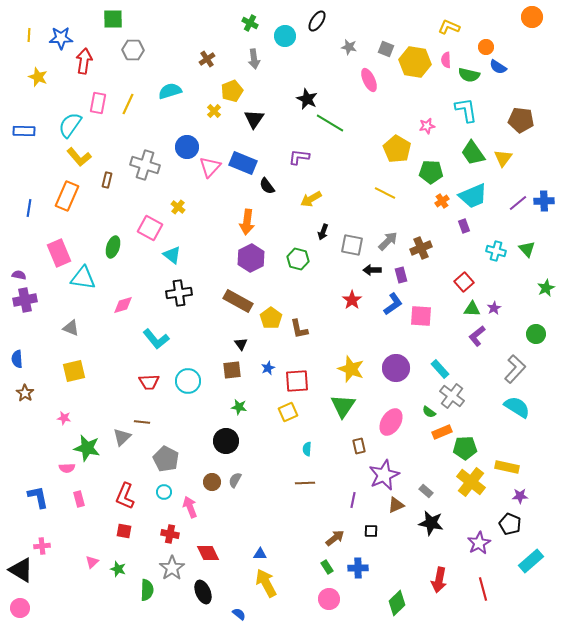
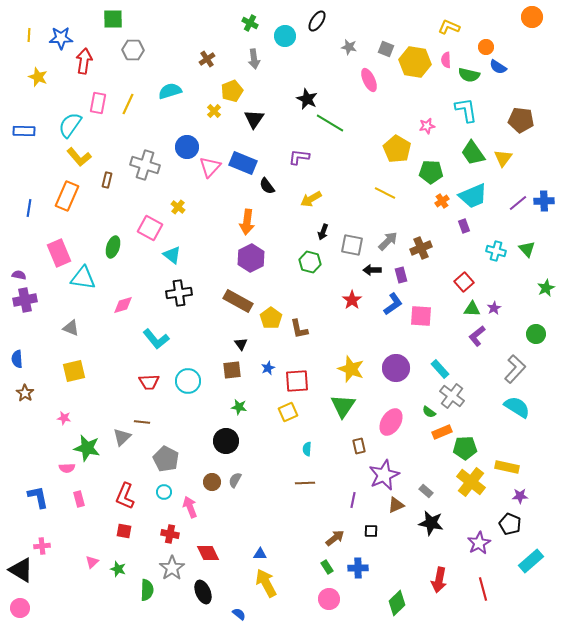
green hexagon at (298, 259): moved 12 px right, 3 px down
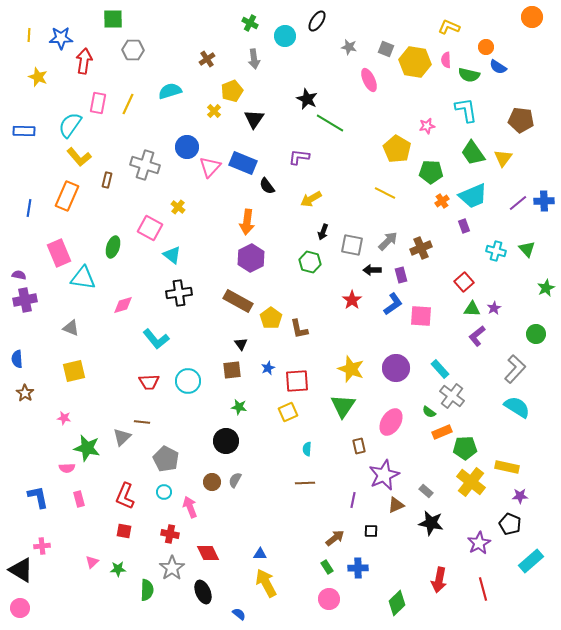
green star at (118, 569): rotated 21 degrees counterclockwise
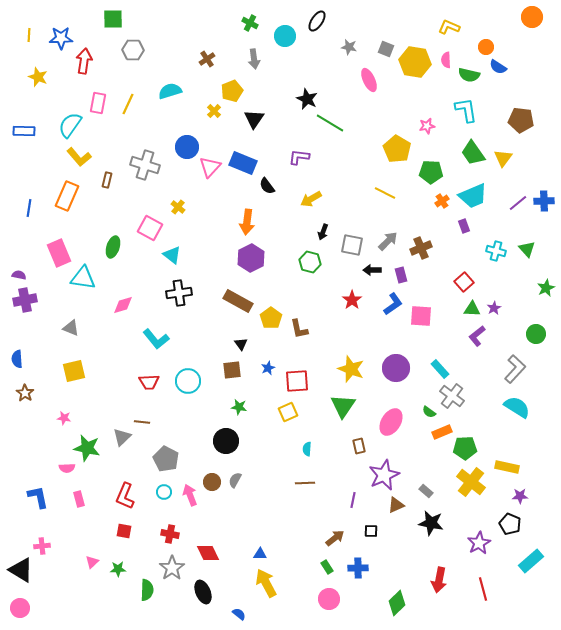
pink arrow at (190, 507): moved 12 px up
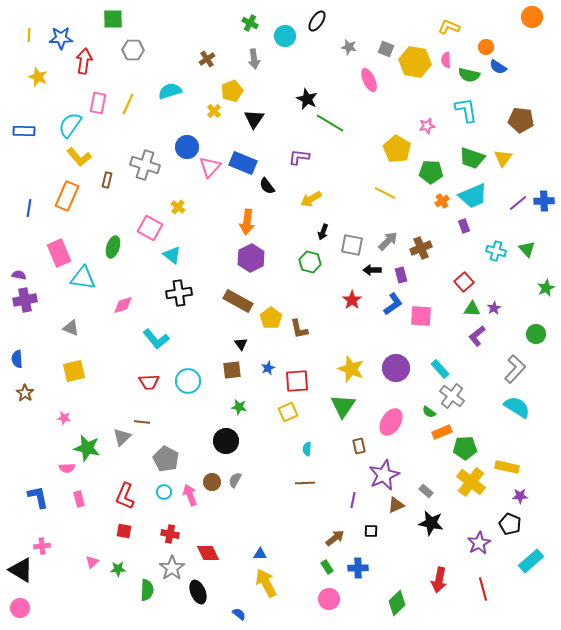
green trapezoid at (473, 153): moved 1 px left, 5 px down; rotated 36 degrees counterclockwise
black ellipse at (203, 592): moved 5 px left
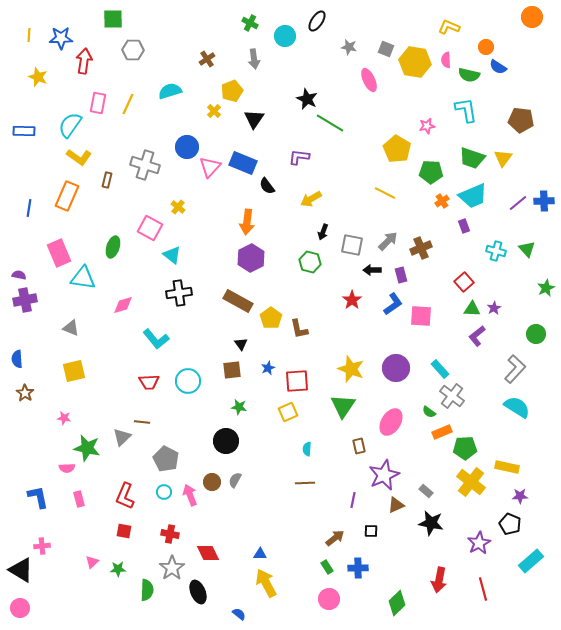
yellow L-shape at (79, 157): rotated 15 degrees counterclockwise
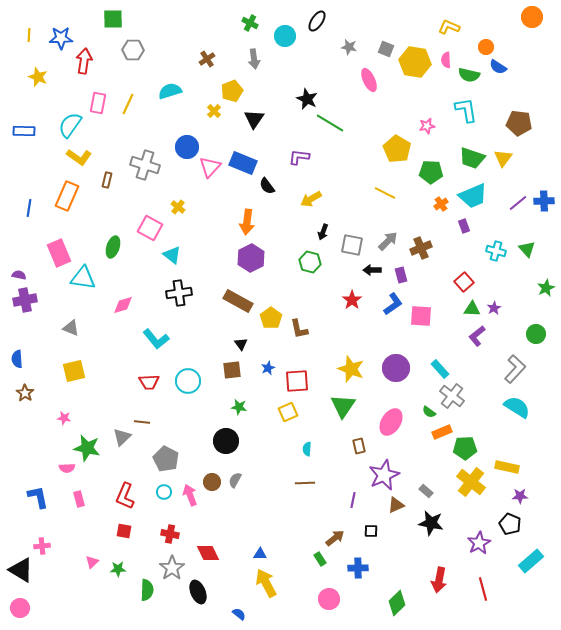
brown pentagon at (521, 120): moved 2 px left, 3 px down
orange cross at (442, 201): moved 1 px left, 3 px down
green rectangle at (327, 567): moved 7 px left, 8 px up
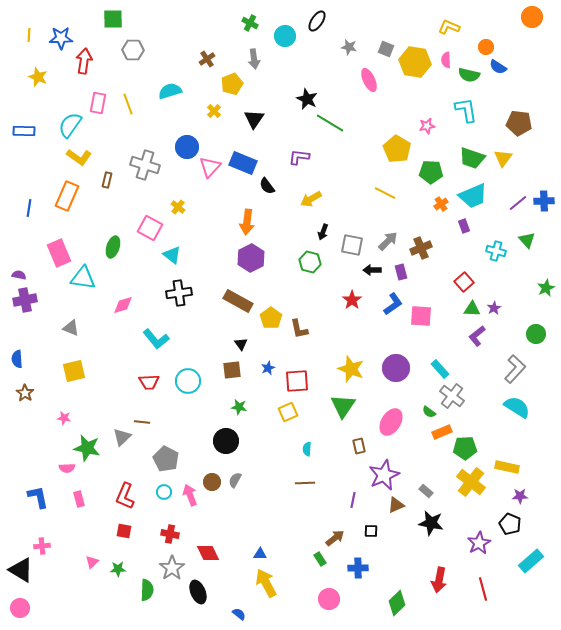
yellow pentagon at (232, 91): moved 7 px up
yellow line at (128, 104): rotated 45 degrees counterclockwise
green triangle at (527, 249): moved 9 px up
purple rectangle at (401, 275): moved 3 px up
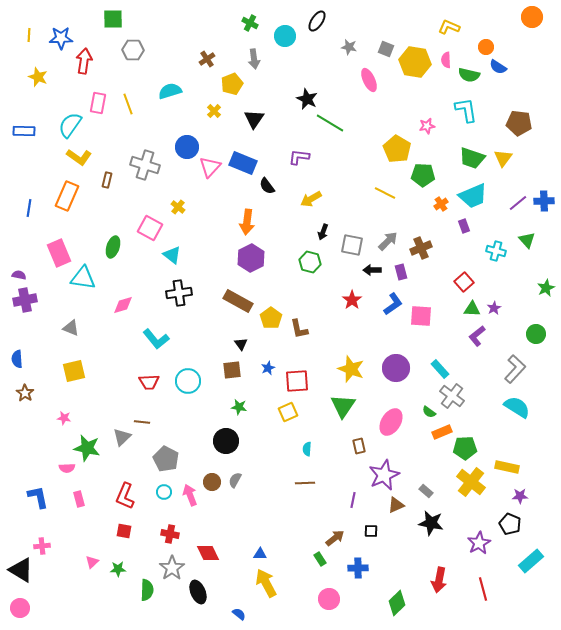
green pentagon at (431, 172): moved 8 px left, 3 px down
